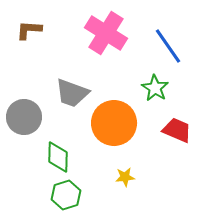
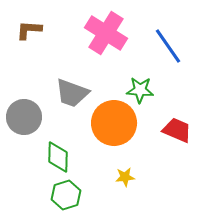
green star: moved 15 px left, 2 px down; rotated 28 degrees counterclockwise
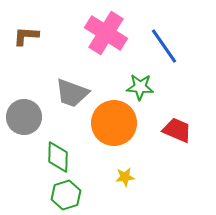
brown L-shape: moved 3 px left, 6 px down
blue line: moved 4 px left
green star: moved 3 px up
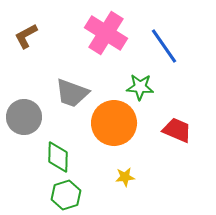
brown L-shape: rotated 32 degrees counterclockwise
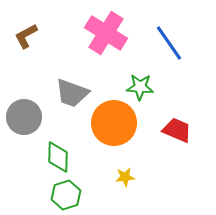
blue line: moved 5 px right, 3 px up
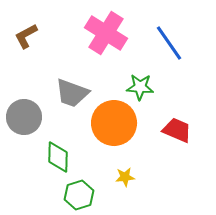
green hexagon: moved 13 px right
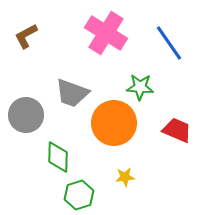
gray circle: moved 2 px right, 2 px up
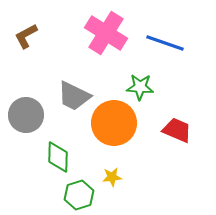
blue line: moved 4 px left; rotated 36 degrees counterclockwise
gray trapezoid: moved 2 px right, 3 px down; rotated 6 degrees clockwise
yellow star: moved 13 px left
